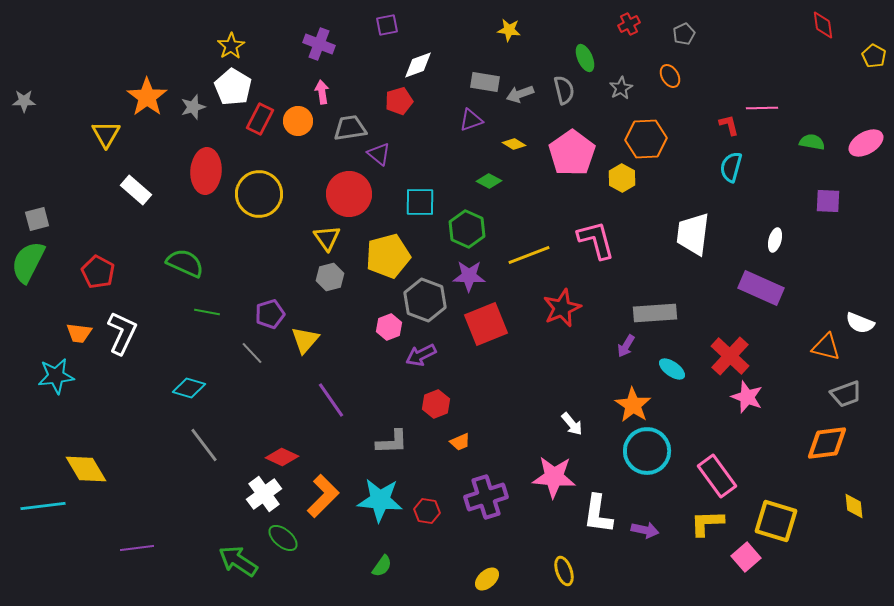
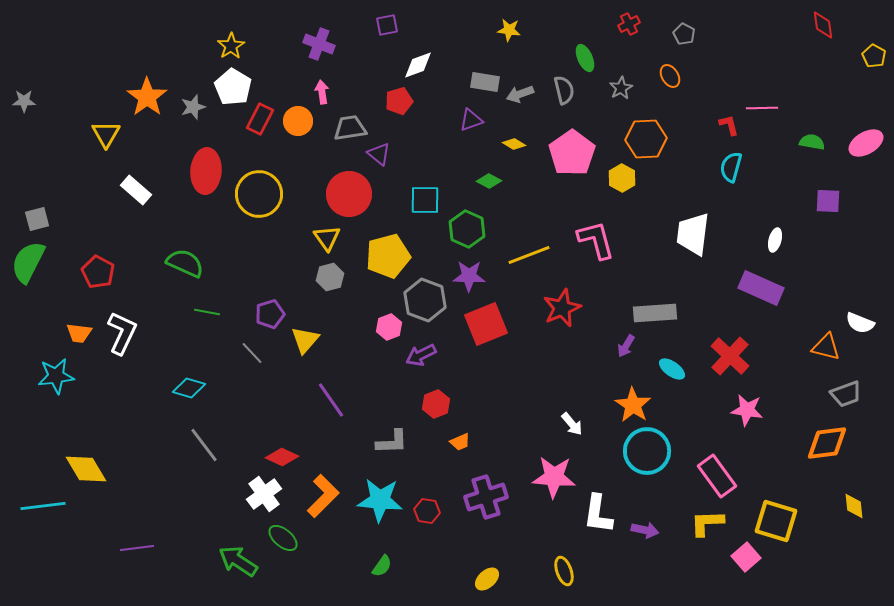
gray pentagon at (684, 34): rotated 20 degrees counterclockwise
cyan square at (420, 202): moved 5 px right, 2 px up
pink star at (747, 397): moved 13 px down; rotated 12 degrees counterclockwise
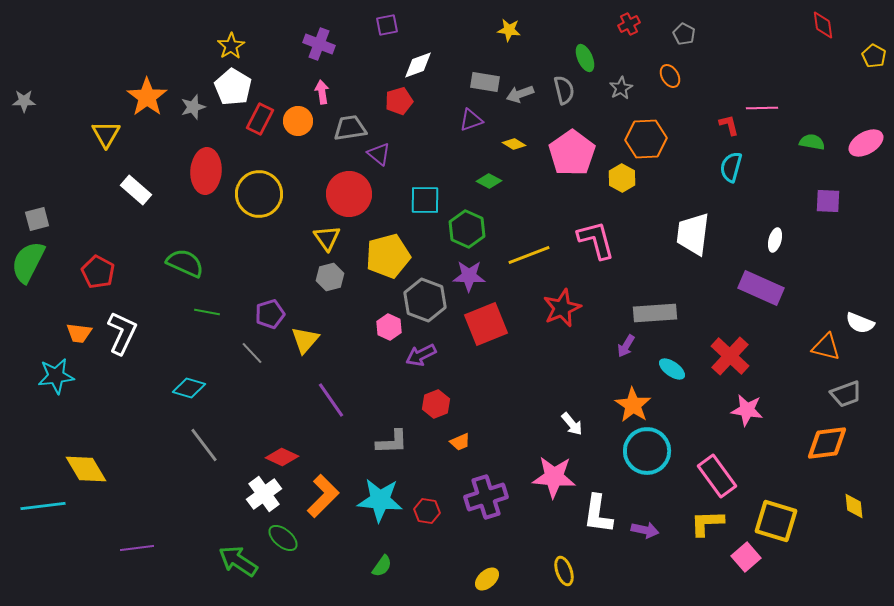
pink hexagon at (389, 327): rotated 15 degrees counterclockwise
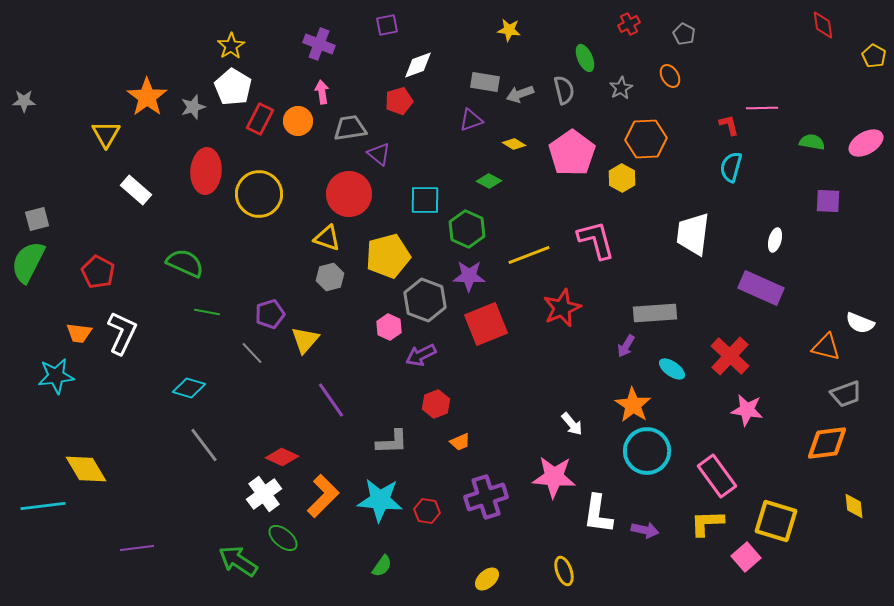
yellow triangle at (327, 238): rotated 36 degrees counterclockwise
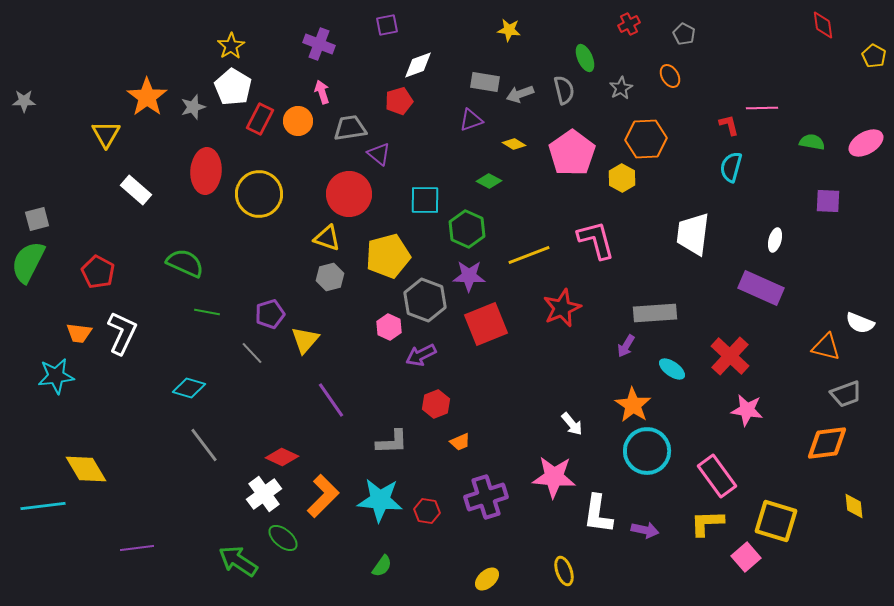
pink arrow at (322, 92): rotated 10 degrees counterclockwise
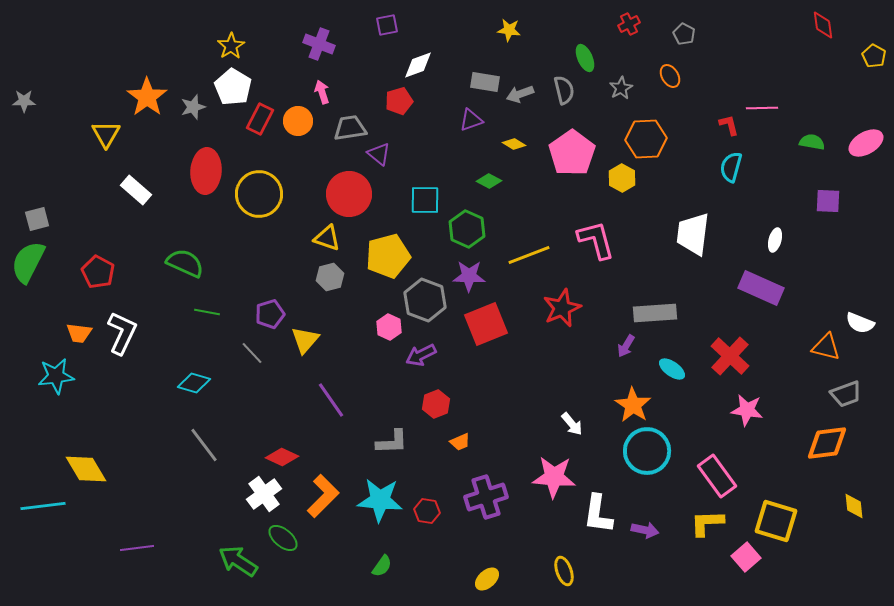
cyan diamond at (189, 388): moved 5 px right, 5 px up
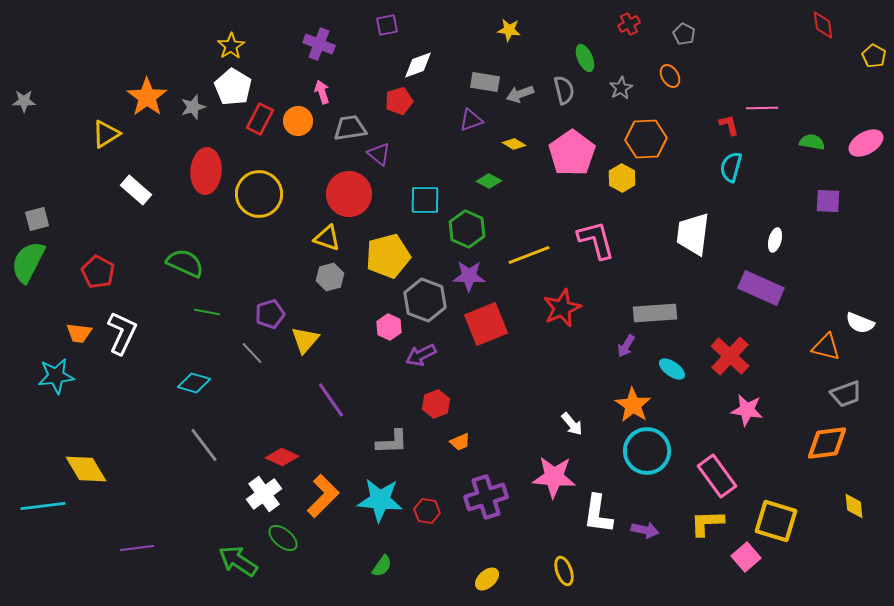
yellow triangle at (106, 134): rotated 28 degrees clockwise
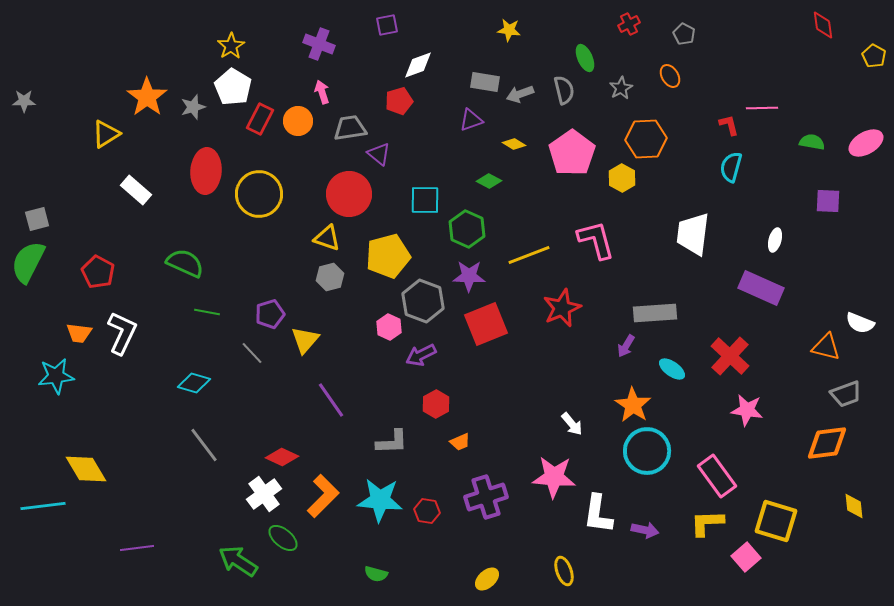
gray hexagon at (425, 300): moved 2 px left, 1 px down
red hexagon at (436, 404): rotated 8 degrees counterclockwise
green semicircle at (382, 566): moved 6 px left, 8 px down; rotated 70 degrees clockwise
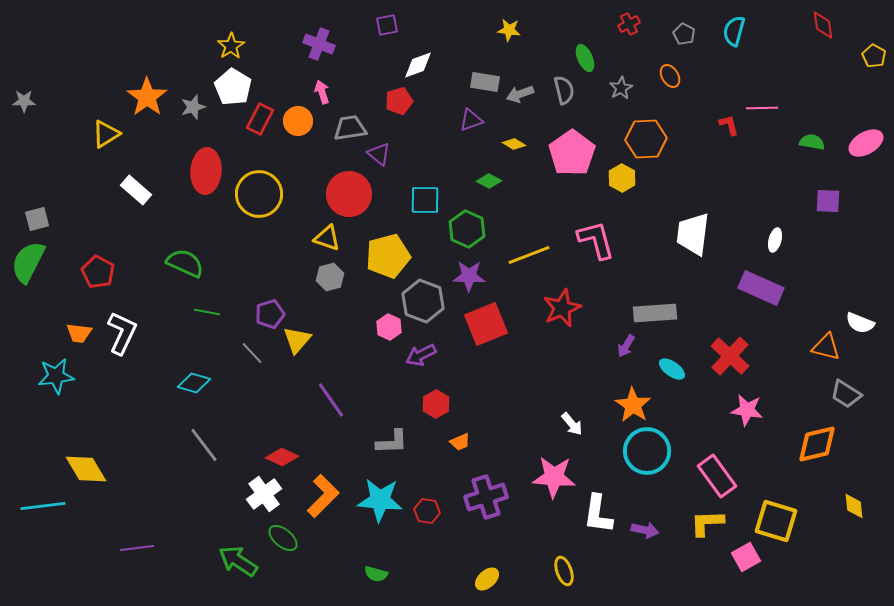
cyan semicircle at (731, 167): moved 3 px right, 136 px up
yellow triangle at (305, 340): moved 8 px left
gray trapezoid at (846, 394): rotated 52 degrees clockwise
orange diamond at (827, 443): moved 10 px left, 1 px down; rotated 6 degrees counterclockwise
pink square at (746, 557): rotated 12 degrees clockwise
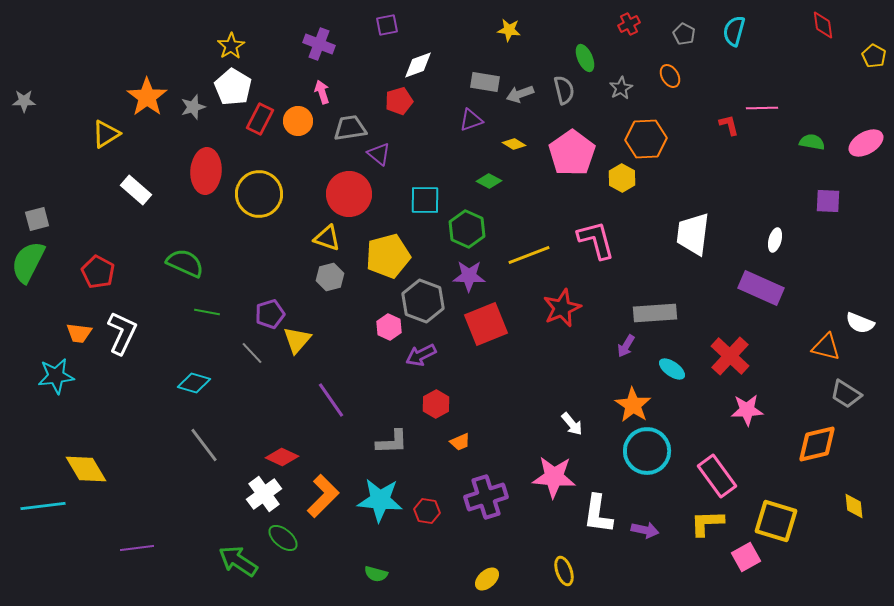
pink star at (747, 410): rotated 12 degrees counterclockwise
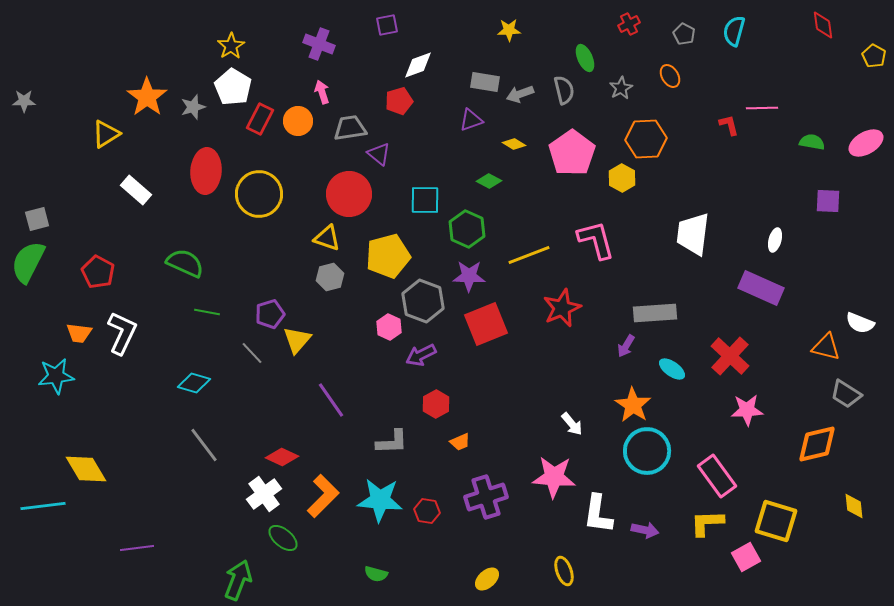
yellow star at (509, 30): rotated 10 degrees counterclockwise
green arrow at (238, 561): moved 19 px down; rotated 78 degrees clockwise
